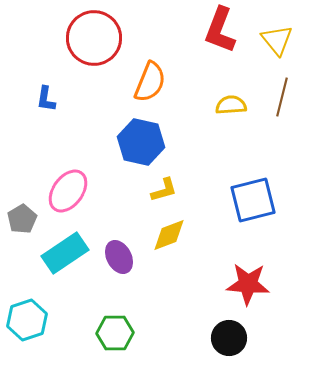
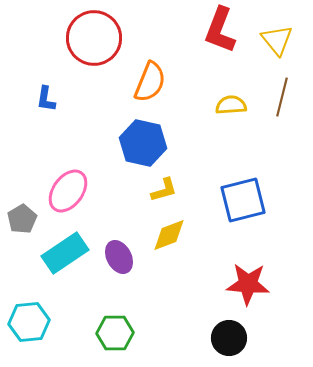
blue hexagon: moved 2 px right, 1 px down
blue square: moved 10 px left
cyan hexagon: moved 2 px right, 2 px down; rotated 12 degrees clockwise
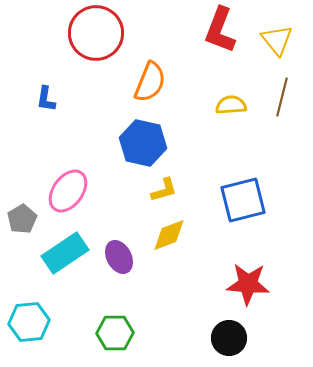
red circle: moved 2 px right, 5 px up
